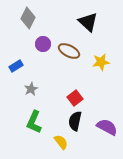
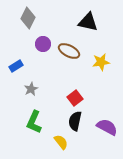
black triangle: rotated 30 degrees counterclockwise
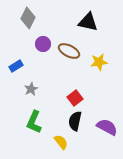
yellow star: moved 2 px left
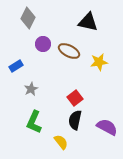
black semicircle: moved 1 px up
